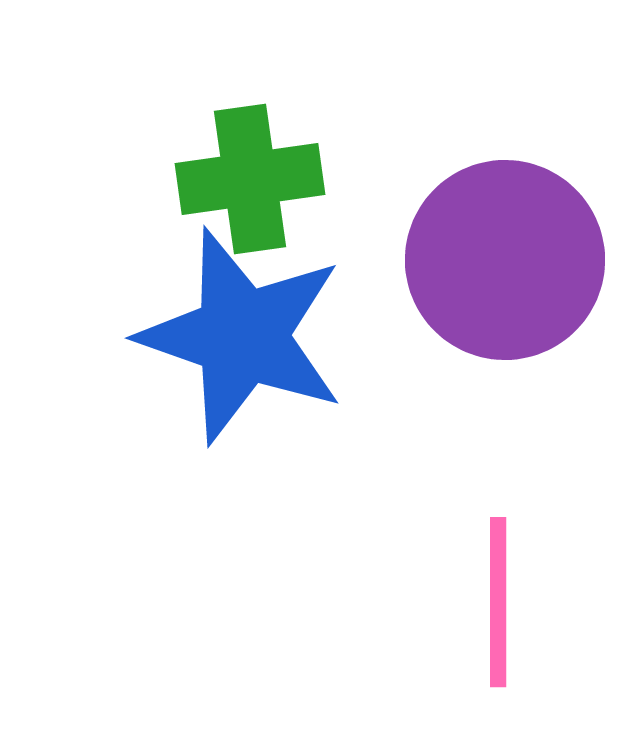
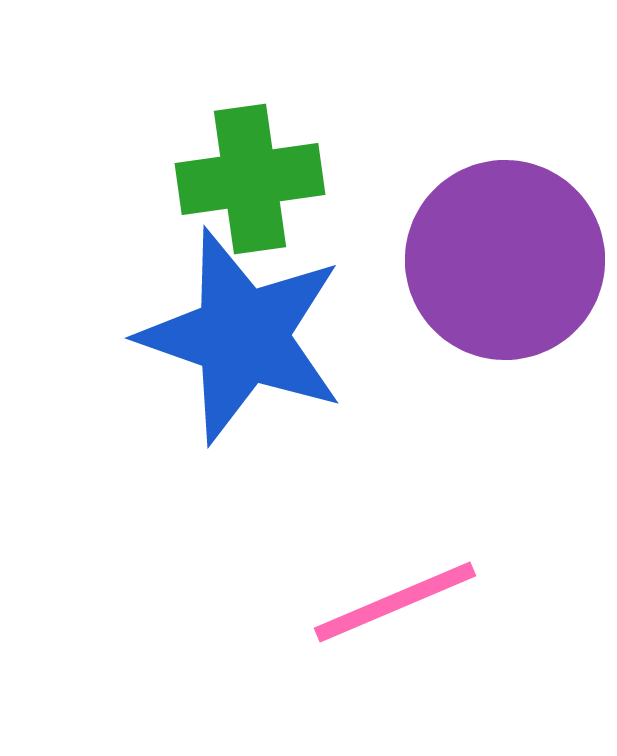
pink line: moved 103 px left; rotated 67 degrees clockwise
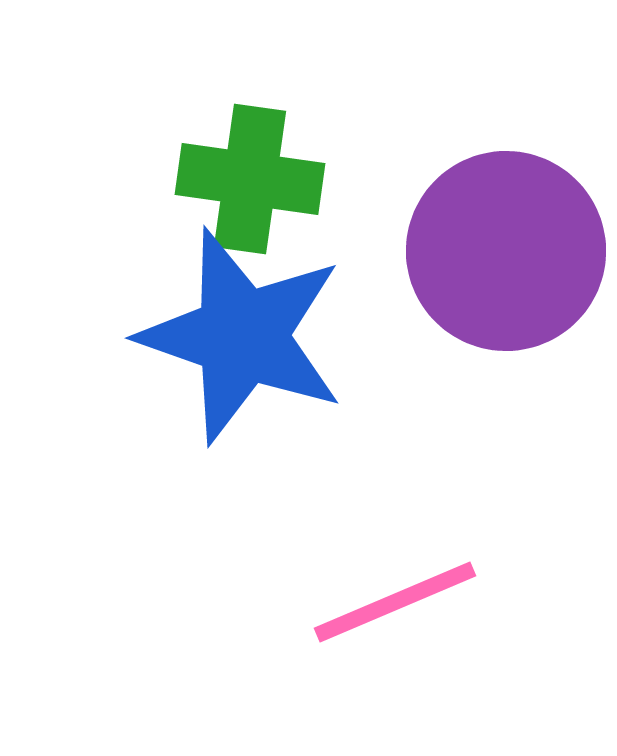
green cross: rotated 16 degrees clockwise
purple circle: moved 1 px right, 9 px up
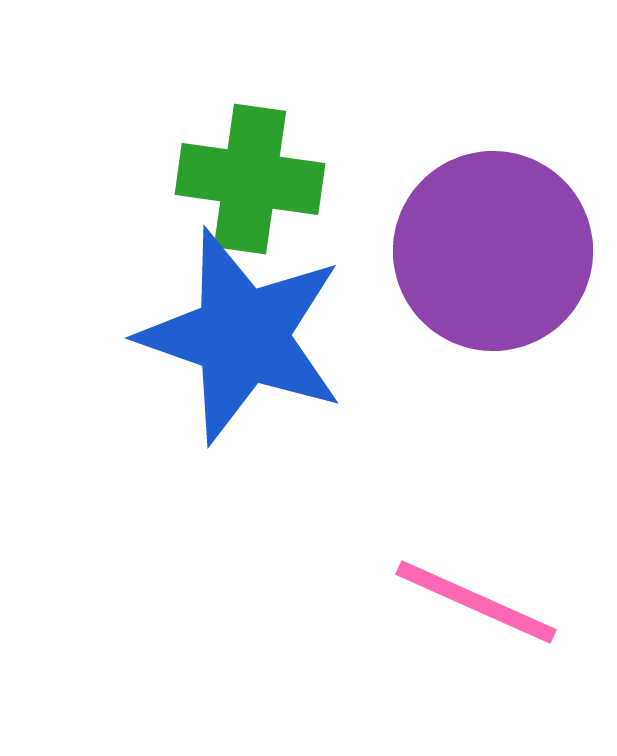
purple circle: moved 13 px left
pink line: moved 81 px right; rotated 47 degrees clockwise
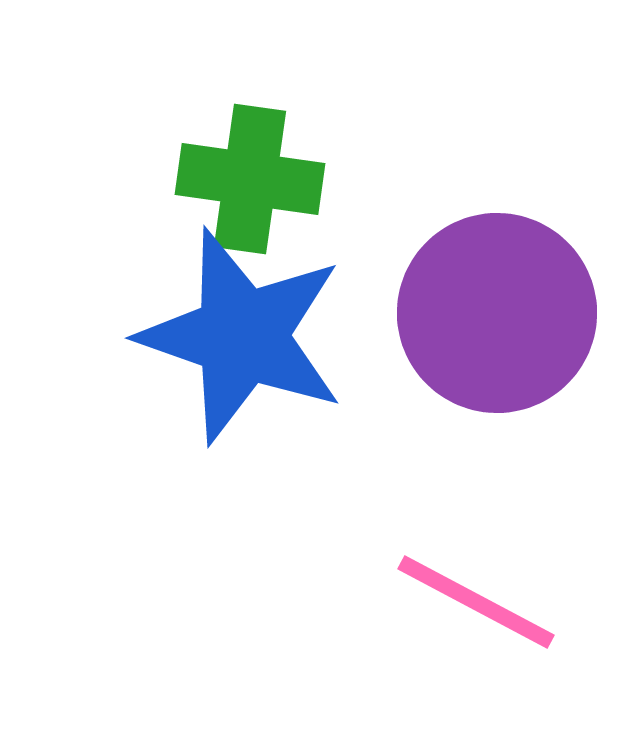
purple circle: moved 4 px right, 62 px down
pink line: rotated 4 degrees clockwise
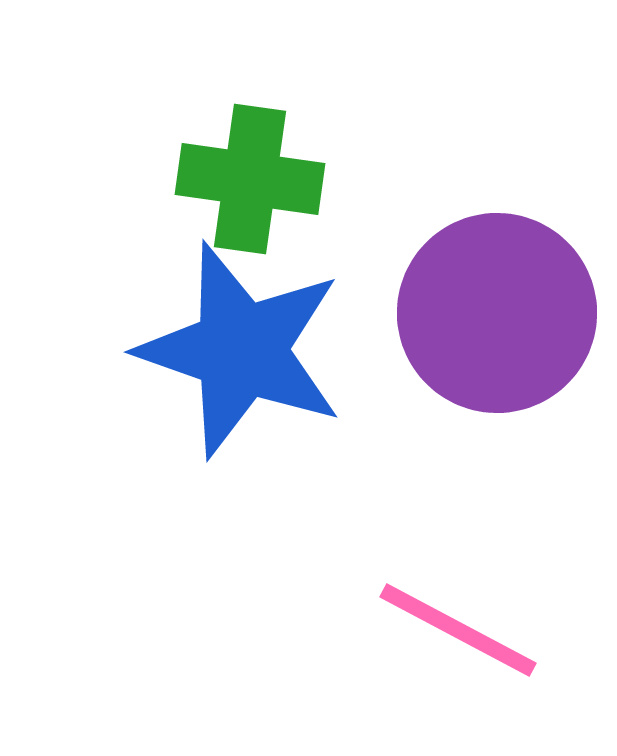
blue star: moved 1 px left, 14 px down
pink line: moved 18 px left, 28 px down
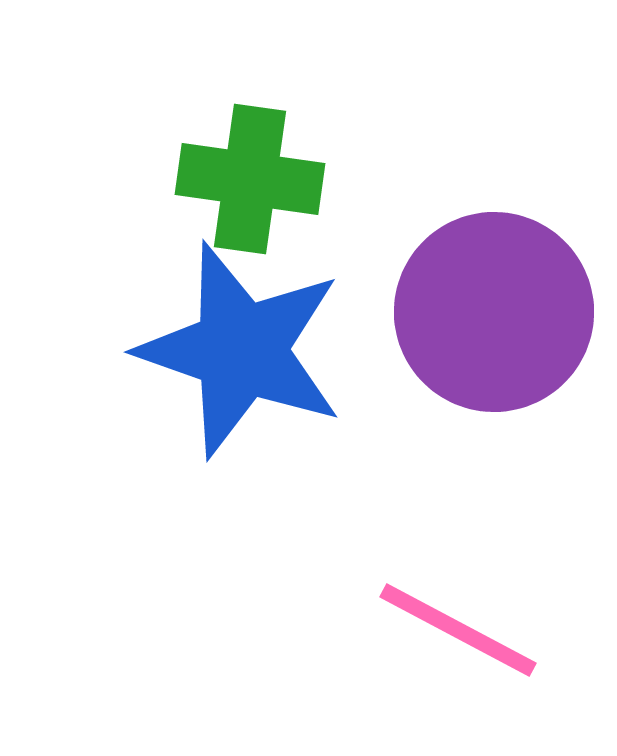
purple circle: moved 3 px left, 1 px up
